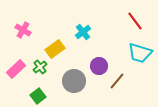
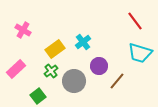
cyan cross: moved 10 px down
green cross: moved 11 px right, 4 px down
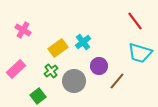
yellow rectangle: moved 3 px right, 1 px up
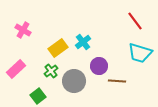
brown line: rotated 54 degrees clockwise
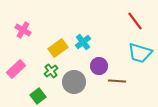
gray circle: moved 1 px down
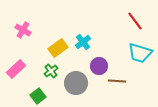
gray circle: moved 2 px right, 1 px down
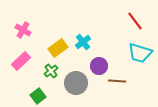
pink rectangle: moved 5 px right, 8 px up
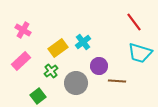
red line: moved 1 px left, 1 px down
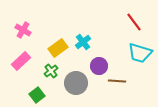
green square: moved 1 px left, 1 px up
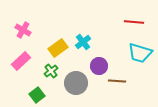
red line: rotated 48 degrees counterclockwise
